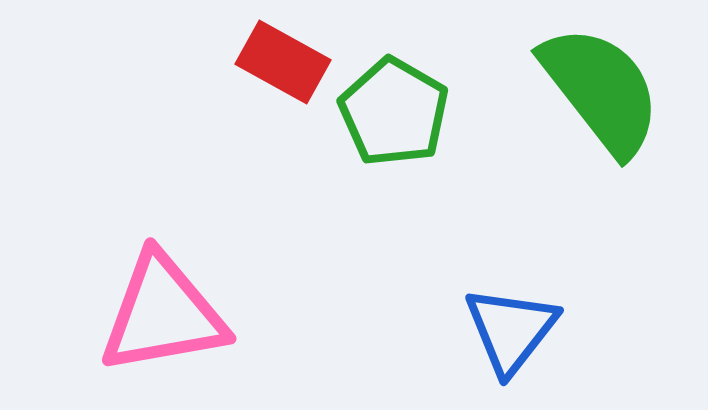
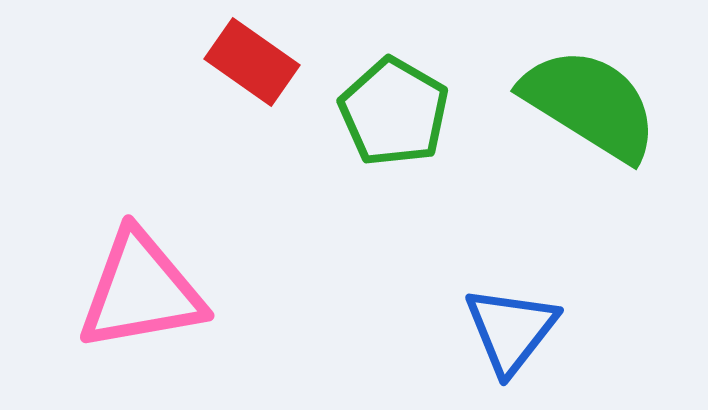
red rectangle: moved 31 px left; rotated 6 degrees clockwise
green semicircle: moved 11 px left, 14 px down; rotated 20 degrees counterclockwise
pink triangle: moved 22 px left, 23 px up
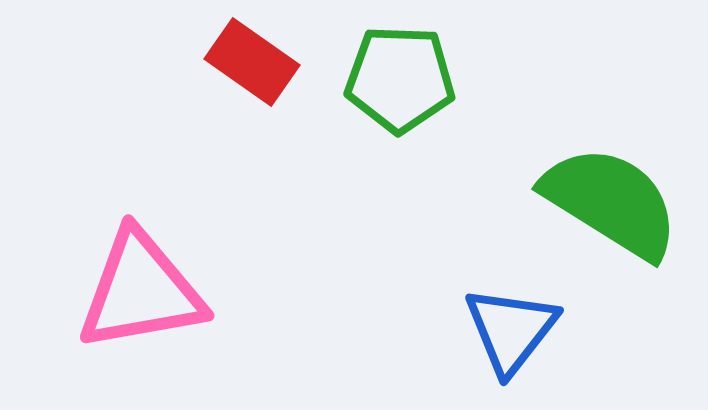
green semicircle: moved 21 px right, 98 px down
green pentagon: moved 6 px right, 33 px up; rotated 28 degrees counterclockwise
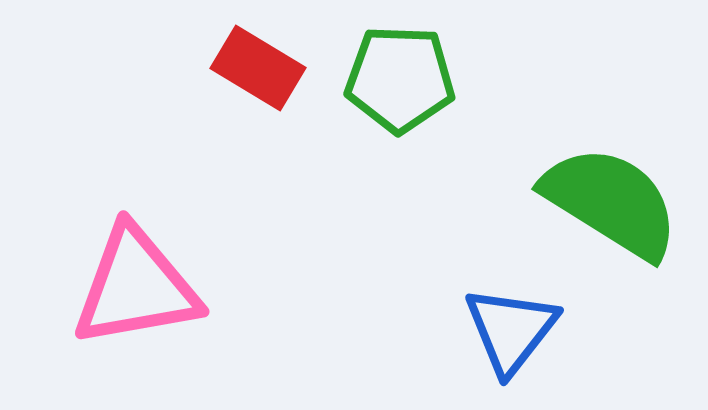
red rectangle: moved 6 px right, 6 px down; rotated 4 degrees counterclockwise
pink triangle: moved 5 px left, 4 px up
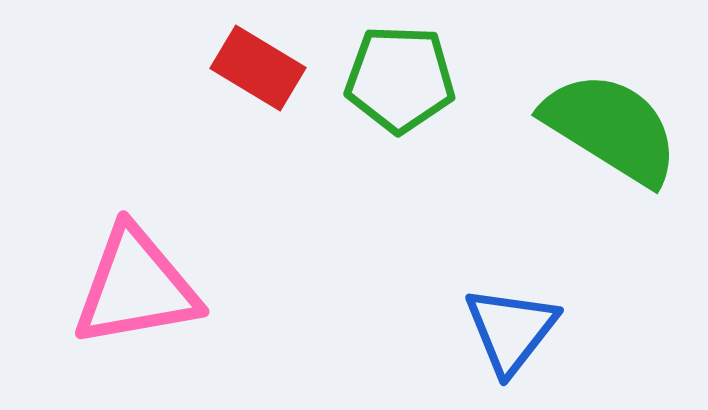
green semicircle: moved 74 px up
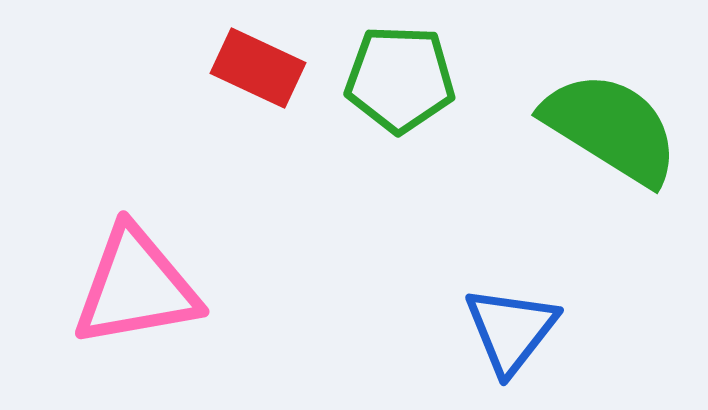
red rectangle: rotated 6 degrees counterclockwise
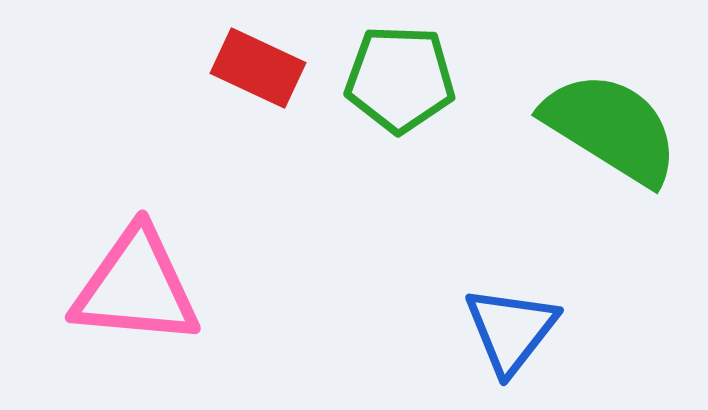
pink triangle: rotated 15 degrees clockwise
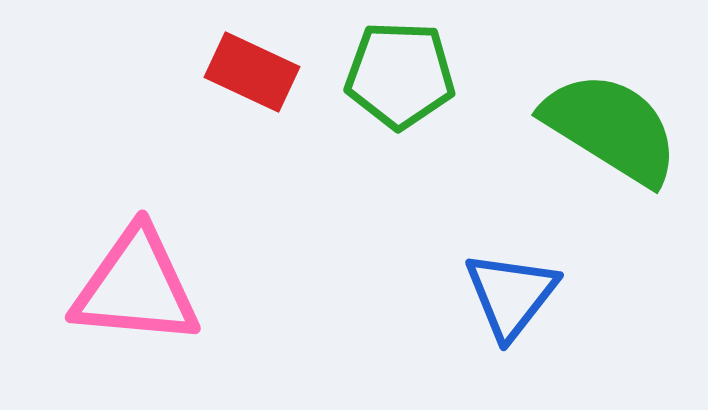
red rectangle: moved 6 px left, 4 px down
green pentagon: moved 4 px up
blue triangle: moved 35 px up
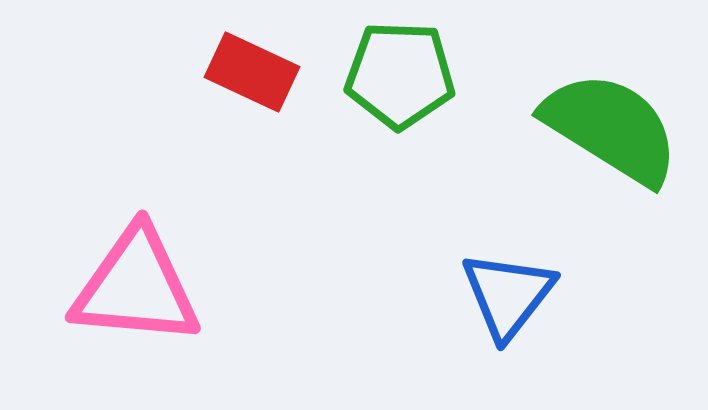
blue triangle: moved 3 px left
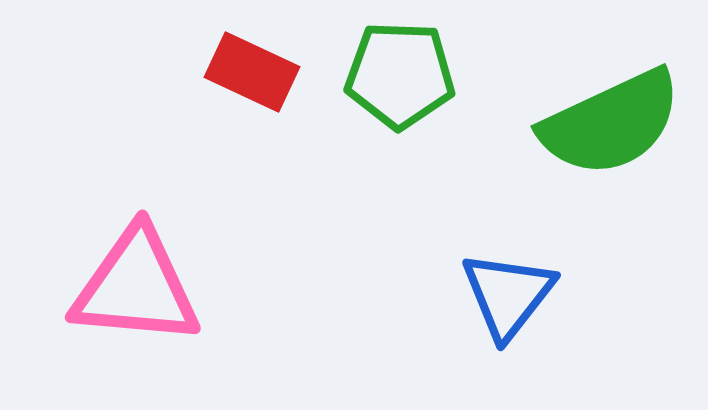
green semicircle: moved 5 px up; rotated 123 degrees clockwise
